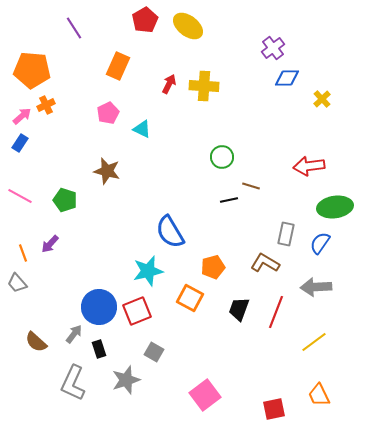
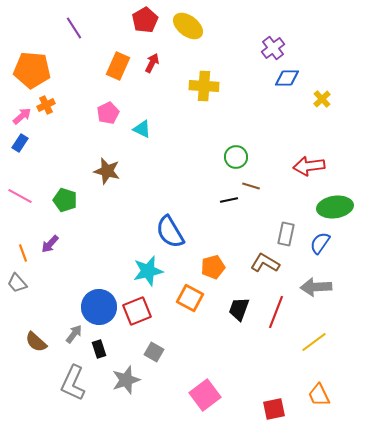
red arrow at (169, 84): moved 17 px left, 21 px up
green circle at (222, 157): moved 14 px right
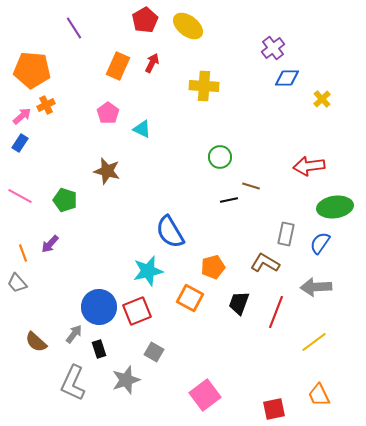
pink pentagon at (108, 113): rotated 10 degrees counterclockwise
green circle at (236, 157): moved 16 px left
black trapezoid at (239, 309): moved 6 px up
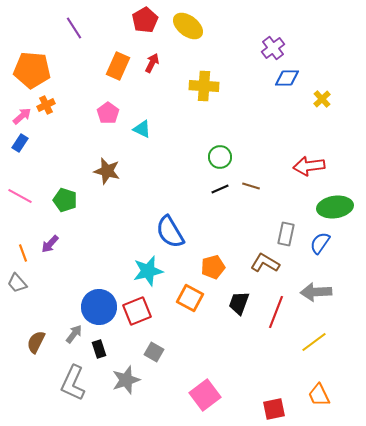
black line at (229, 200): moved 9 px left, 11 px up; rotated 12 degrees counterclockwise
gray arrow at (316, 287): moved 5 px down
brown semicircle at (36, 342): rotated 75 degrees clockwise
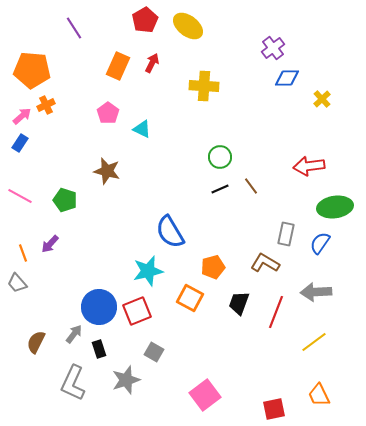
brown line at (251, 186): rotated 36 degrees clockwise
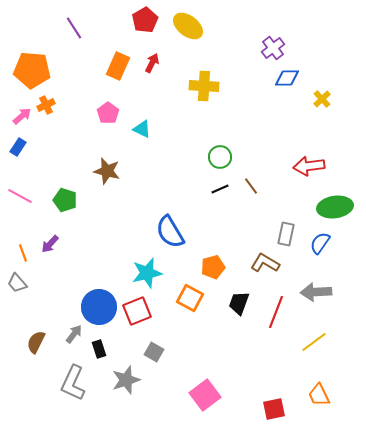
blue rectangle at (20, 143): moved 2 px left, 4 px down
cyan star at (148, 271): moved 1 px left, 2 px down
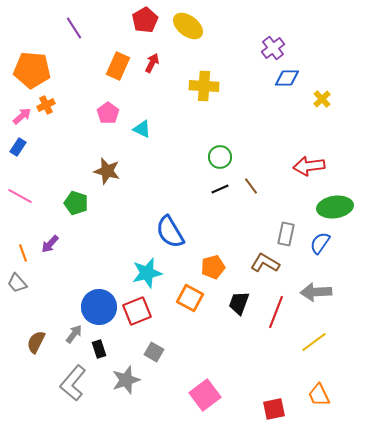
green pentagon at (65, 200): moved 11 px right, 3 px down
gray L-shape at (73, 383): rotated 15 degrees clockwise
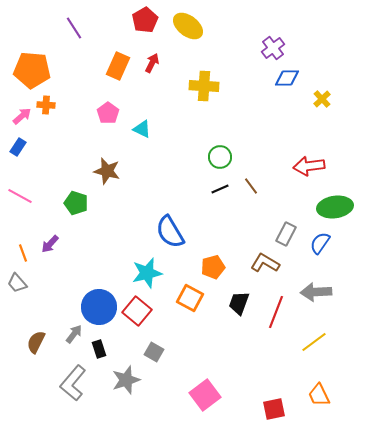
orange cross at (46, 105): rotated 30 degrees clockwise
gray rectangle at (286, 234): rotated 15 degrees clockwise
red square at (137, 311): rotated 28 degrees counterclockwise
